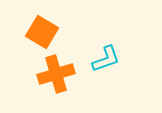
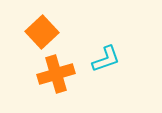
orange square: rotated 16 degrees clockwise
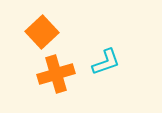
cyan L-shape: moved 3 px down
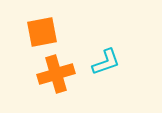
orange square: rotated 32 degrees clockwise
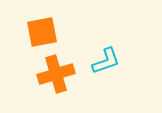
cyan L-shape: moved 1 px up
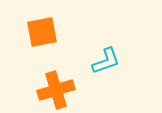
orange cross: moved 16 px down
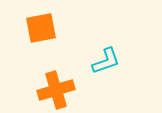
orange square: moved 1 px left, 4 px up
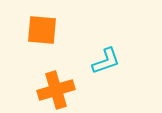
orange square: moved 1 px right, 2 px down; rotated 16 degrees clockwise
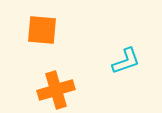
cyan L-shape: moved 20 px right
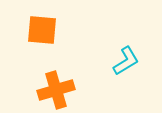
cyan L-shape: rotated 12 degrees counterclockwise
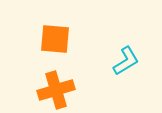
orange square: moved 13 px right, 9 px down
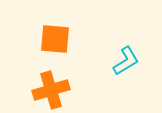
orange cross: moved 5 px left
